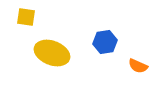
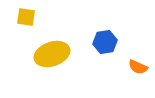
yellow ellipse: moved 1 px down; rotated 40 degrees counterclockwise
orange semicircle: moved 1 px down
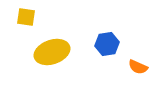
blue hexagon: moved 2 px right, 2 px down
yellow ellipse: moved 2 px up
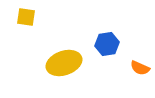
yellow ellipse: moved 12 px right, 11 px down
orange semicircle: moved 2 px right, 1 px down
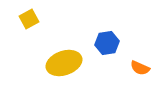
yellow square: moved 3 px right, 2 px down; rotated 36 degrees counterclockwise
blue hexagon: moved 1 px up
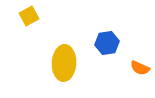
yellow square: moved 3 px up
yellow ellipse: rotated 68 degrees counterclockwise
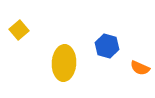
yellow square: moved 10 px left, 14 px down; rotated 12 degrees counterclockwise
blue hexagon: moved 3 px down; rotated 25 degrees clockwise
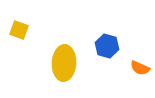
yellow square: rotated 30 degrees counterclockwise
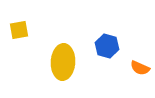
yellow square: rotated 30 degrees counterclockwise
yellow ellipse: moved 1 px left, 1 px up
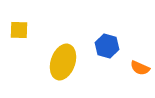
yellow square: rotated 12 degrees clockwise
yellow ellipse: rotated 16 degrees clockwise
